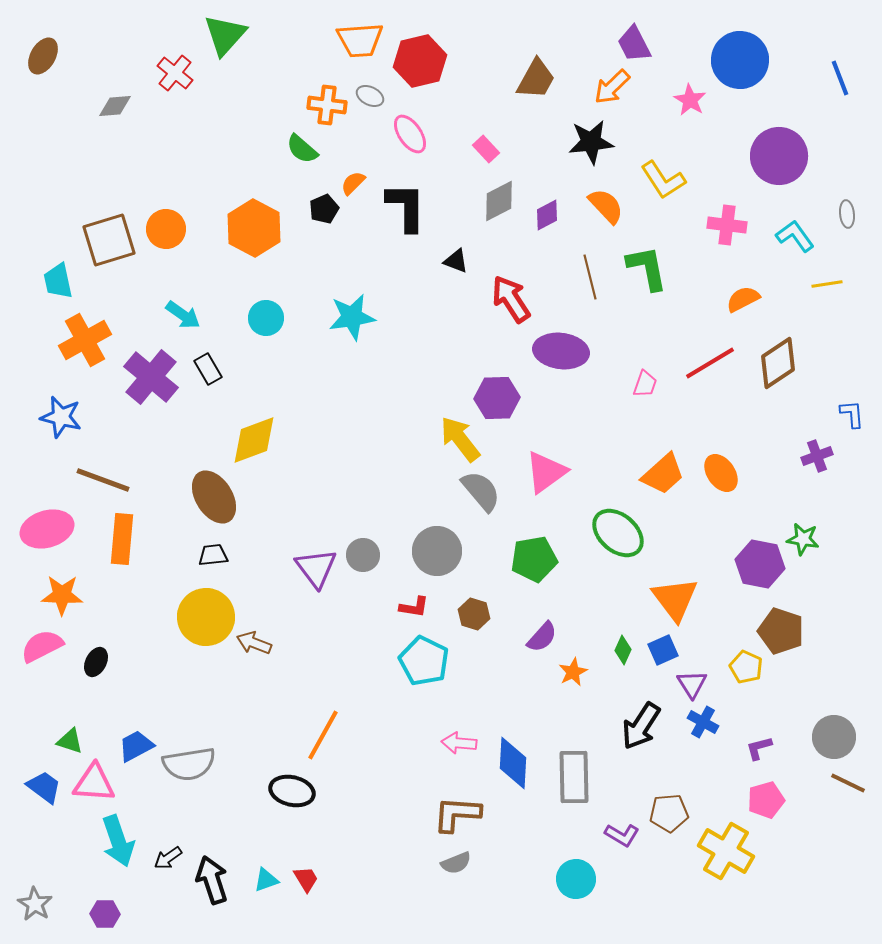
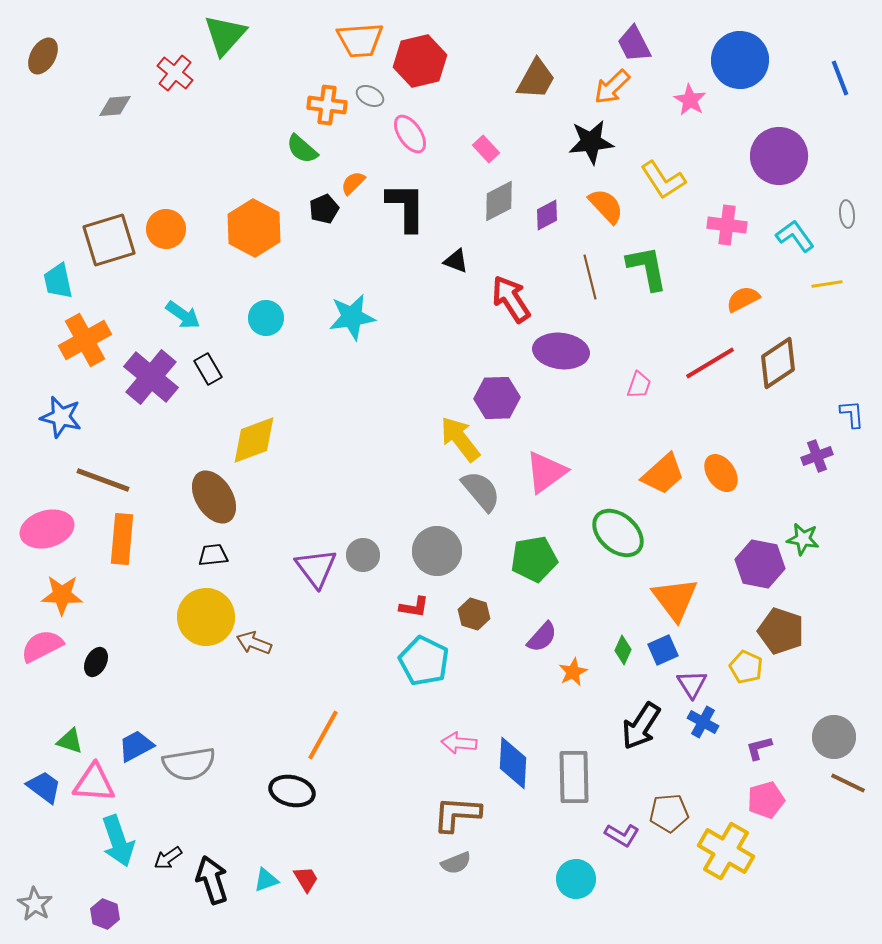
pink trapezoid at (645, 384): moved 6 px left, 1 px down
purple hexagon at (105, 914): rotated 20 degrees clockwise
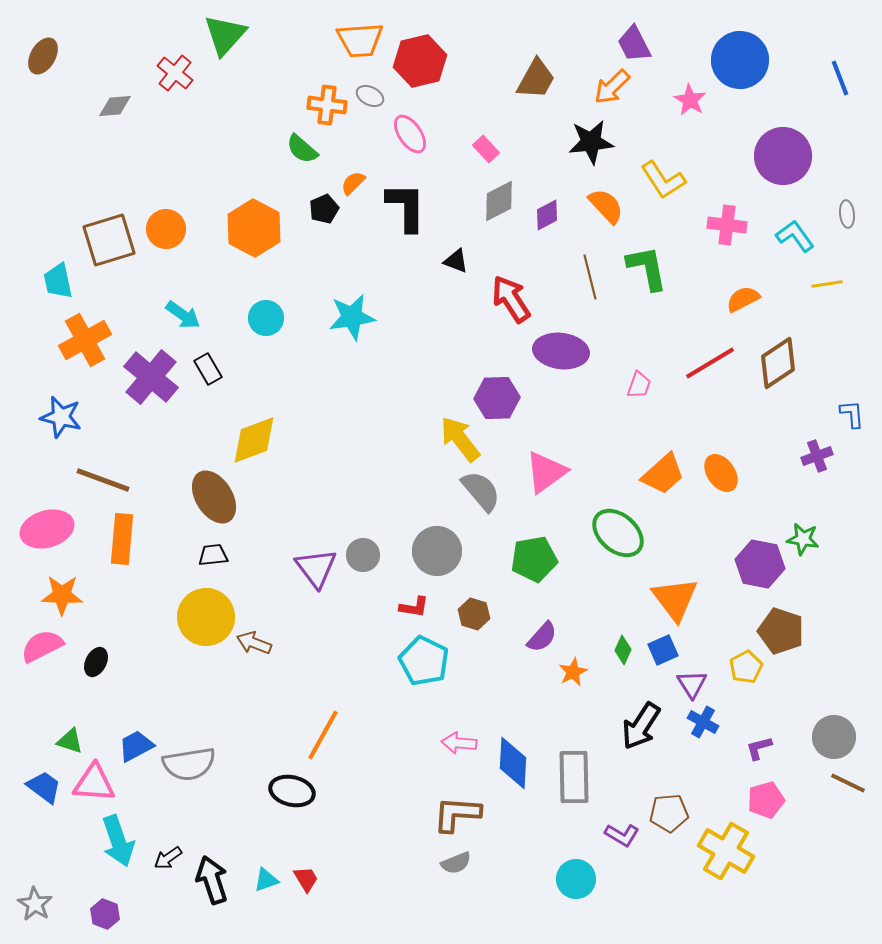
purple circle at (779, 156): moved 4 px right
yellow pentagon at (746, 667): rotated 20 degrees clockwise
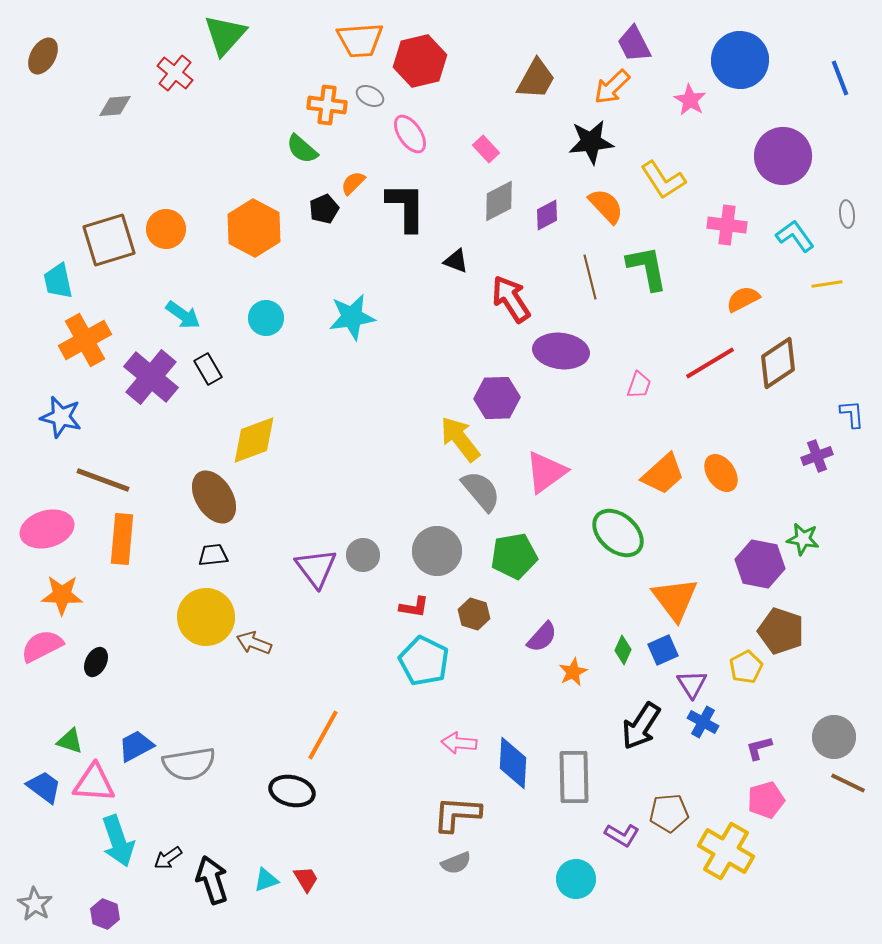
green pentagon at (534, 559): moved 20 px left, 3 px up
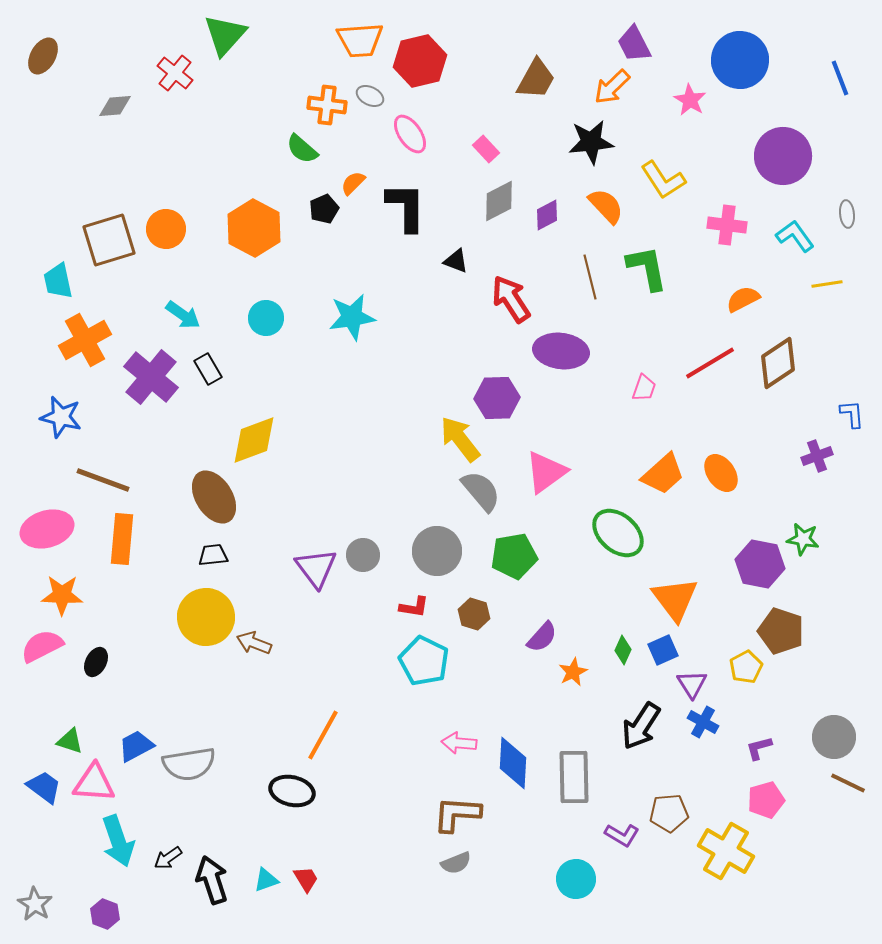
pink trapezoid at (639, 385): moved 5 px right, 3 px down
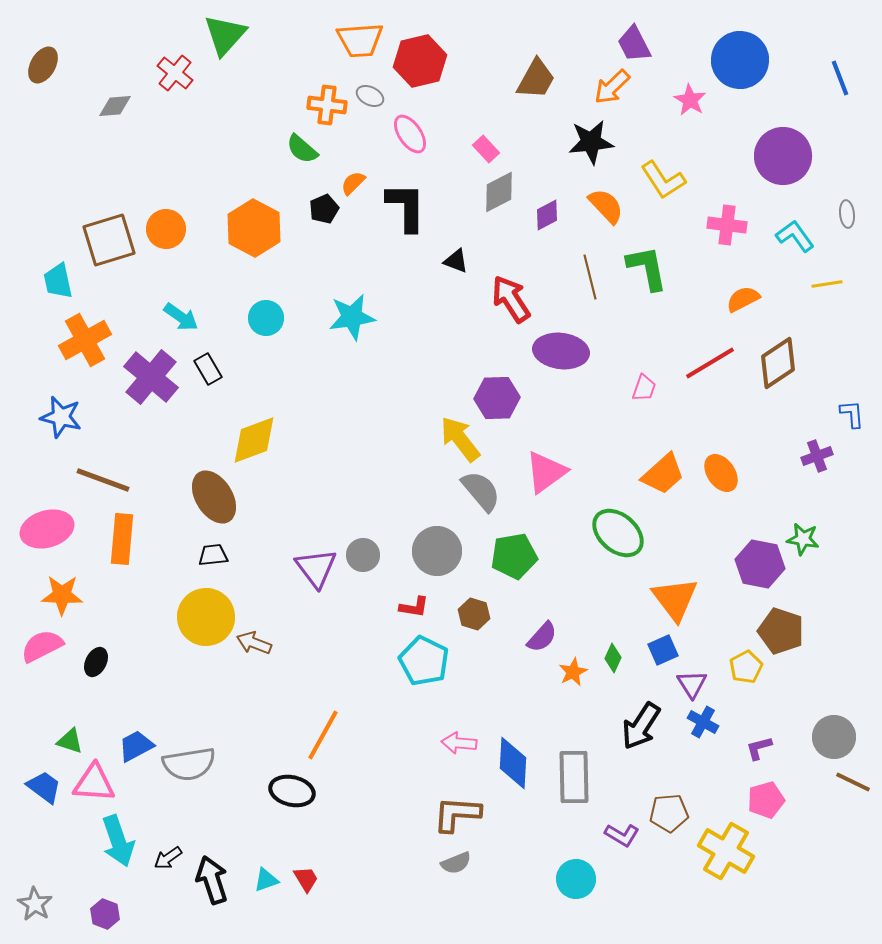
brown ellipse at (43, 56): moved 9 px down
gray diamond at (499, 201): moved 9 px up
cyan arrow at (183, 315): moved 2 px left, 2 px down
green diamond at (623, 650): moved 10 px left, 8 px down
brown line at (848, 783): moved 5 px right, 1 px up
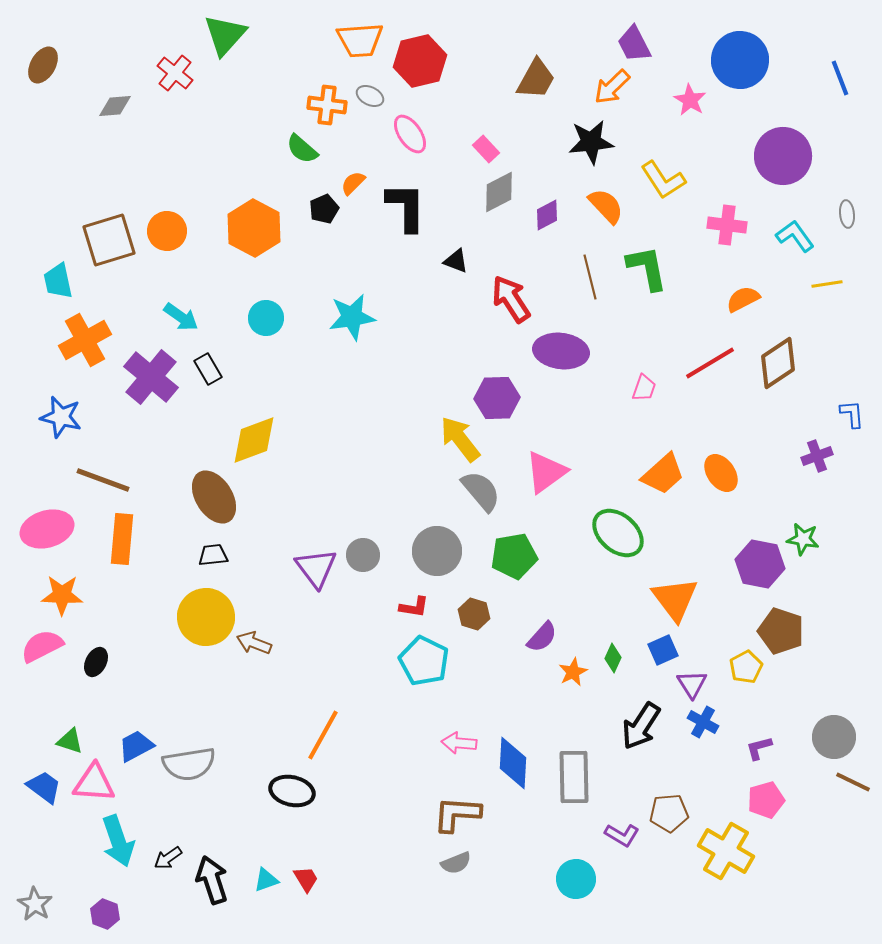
orange circle at (166, 229): moved 1 px right, 2 px down
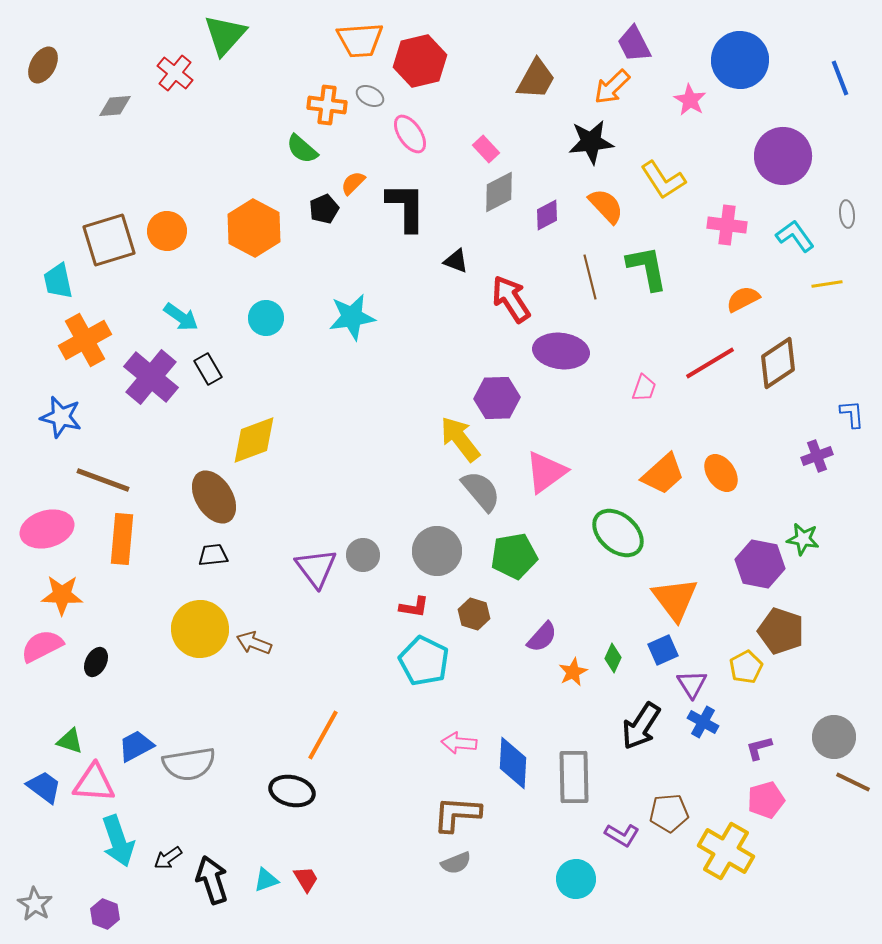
yellow circle at (206, 617): moved 6 px left, 12 px down
